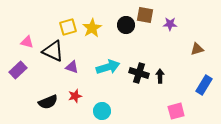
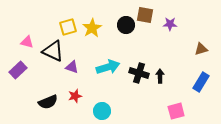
brown triangle: moved 4 px right
blue rectangle: moved 3 px left, 3 px up
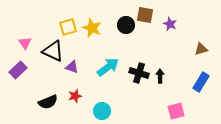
purple star: rotated 24 degrees clockwise
yellow star: rotated 18 degrees counterclockwise
pink triangle: moved 2 px left, 1 px down; rotated 40 degrees clockwise
cyan arrow: rotated 20 degrees counterclockwise
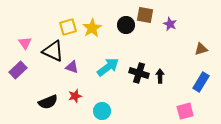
yellow star: rotated 18 degrees clockwise
pink square: moved 9 px right
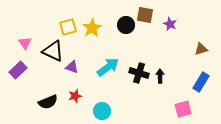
pink square: moved 2 px left, 2 px up
